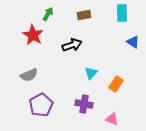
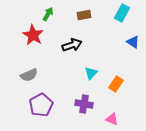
cyan rectangle: rotated 30 degrees clockwise
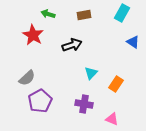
green arrow: rotated 104 degrees counterclockwise
gray semicircle: moved 2 px left, 3 px down; rotated 18 degrees counterclockwise
purple pentagon: moved 1 px left, 4 px up
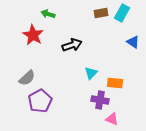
brown rectangle: moved 17 px right, 2 px up
orange rectangle: moved 1 px left, 1 px up; rotated 63 degrees clockwise
purple cross: moved 16 px right, 4 px up
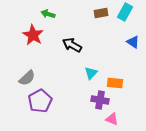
cyan rectangle: moved 3 px right, 1 px up
black arrow: rotated 132 degrees counterclockwise
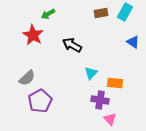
green arrow: rotated 48 degrees counterclockwise
pink triangle: moved 2 px left; rotated 24 degrees clockwise
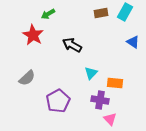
purple pentagon: moved 18 px right
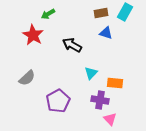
blue triangle: moved 27 px left, 9 px up; rotated 16 degrees counterclockwise
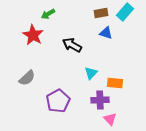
cyan rectangle: rotated 12 degrees clockwise
purple cross: rotated 12 degrees counterclockwise
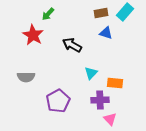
green arrow: rotated 16 degrees counterclockwise
gray semicircle: moved 1 px left, 1 px up; rotated 42 degrees clockwise
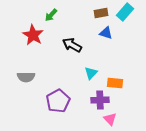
green arrow: moved 3 px right, 1 px down
